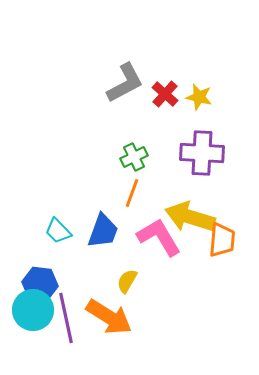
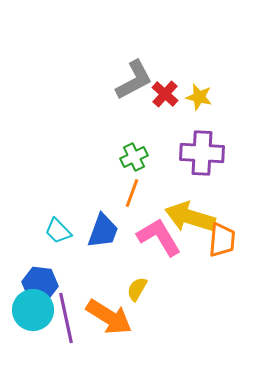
gray L-shape: moved 9 px right, 3 px up
yellow semicircle: moved 10 px right, 8 px down
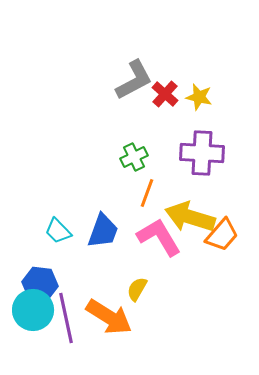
orange line: moved 15 px right
orange trapezoid: moved 5 px up; rotated 36 degrees clockwise
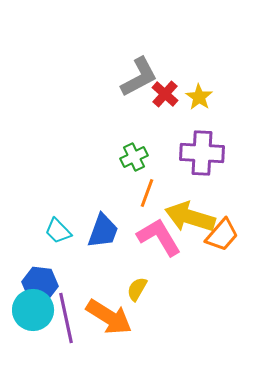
gray L-shape: moved 5 px right, 3 px up
yellow star: rotated 20 degrees clockwise
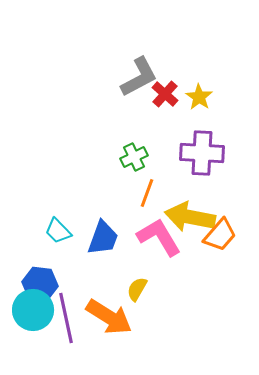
yellow arrow: rotated 6 degrees counterclockwise
blue trapezoid: moved 7 px down
orange trapezoid: moved 2 px left
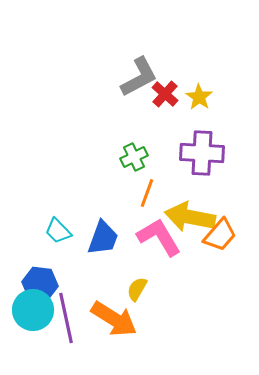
orange arrow: moved 5 px right, 2 px down
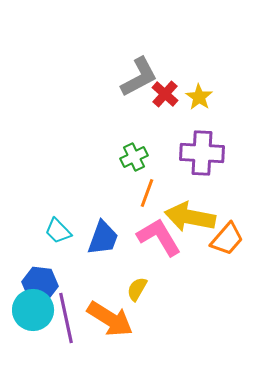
orange trapezoid: moved 7 px right, 4 px down
orange arrow: moved 4 px left
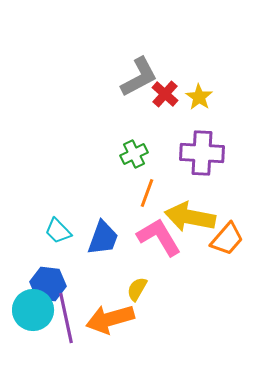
green cross: moved 3 px up
blue hexagon: moved 8 px right
orange arrow: rotated 132 degrees clockwise
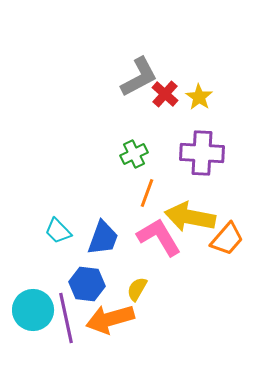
blue hexagon: moved 39 px right
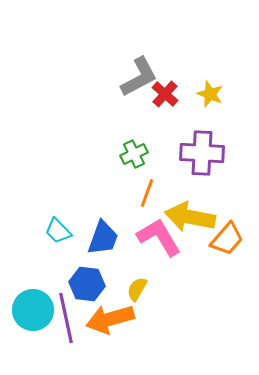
yellow star: moved 11 px right, 3 px up; rotated 12 degrees counterclockwise
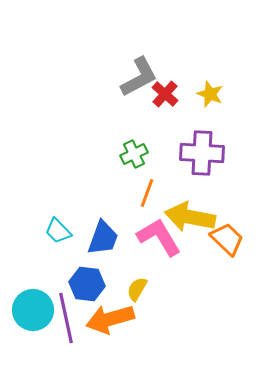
orange trapezoid: rotated 87 degrees counterclockwise
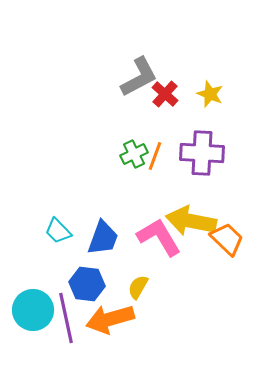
orange line: moved 8 px right, 37 px up
yellow arrow: moved 1 px right, 4 px down
yellow semicircle: moved 1 px right, 2 px up
